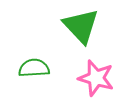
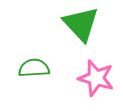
green triangle: moved 2 px up
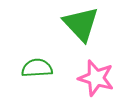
green semicircle: moved 3 px right
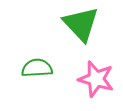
pink star: moved 1 px down
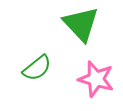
green semicircle: rotated 144 degrees clockwise
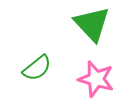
green triangle: moved 11 px right
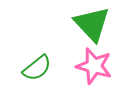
pink star: moved 2 px left, 13 px up
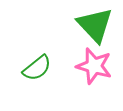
green triangle: moved 3 px right, 1 px down
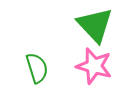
green semicircle: rotated 68 degrees counterclockwise
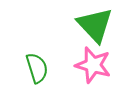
pink star: moved 1 px left, 1 px up
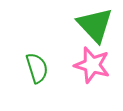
pink star: moved 1 px left
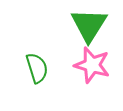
green triangle: moved 6 px left; rotated 15 degrees clockwise
